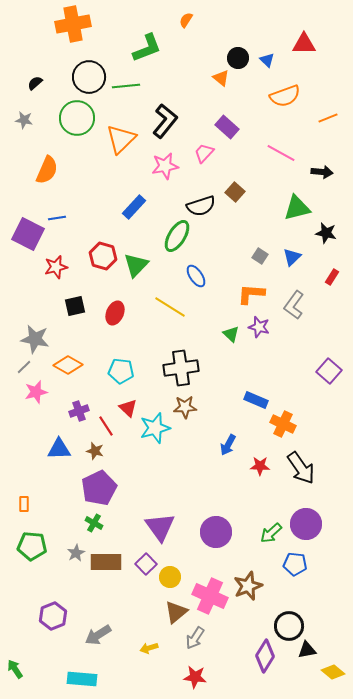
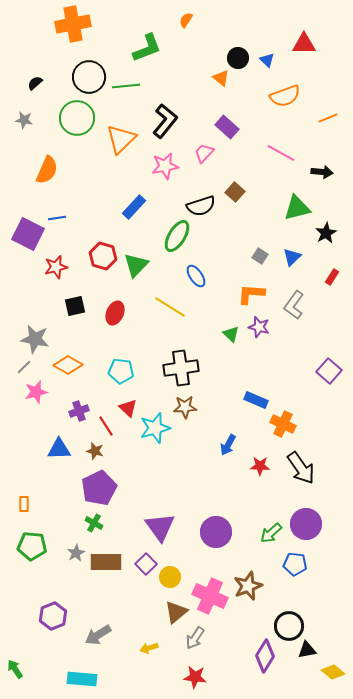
black star at (326, 233): rotated 30 degrees clockwise
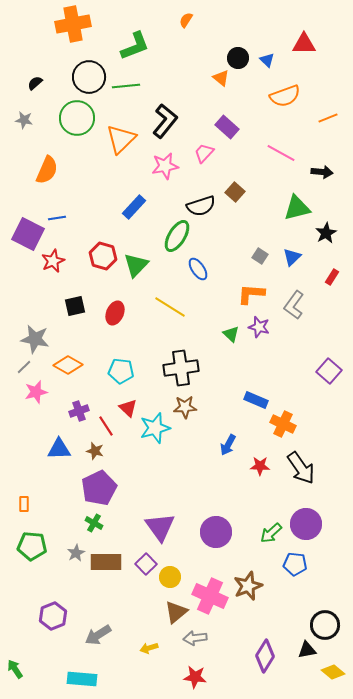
green L-shape at (147, 48): moved 12 px left, 2 px up
red star at (56, 267): moved 3 px left, 6 px up; rotated 10 degrees counterclockwise
blue ellipse at (196, 276): moved 2 px right, 7 px up
black circle at (289, 626): moved 36 px right, 1 px up
gray arrow at (195, 638): rotated 50 degrees clockwise
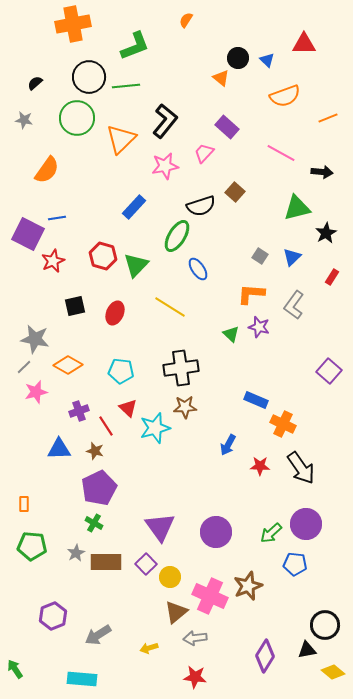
orange semicircle at (47, 170): rotated 12 degrees clockwise
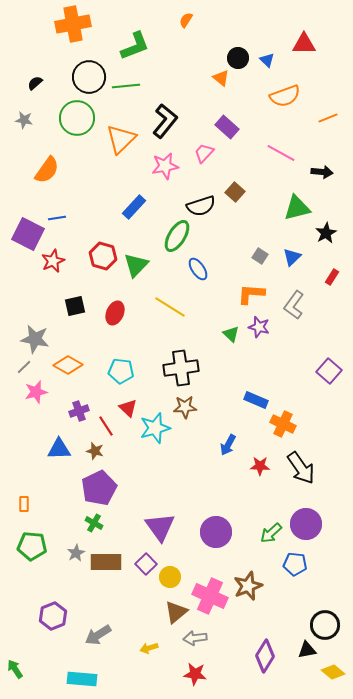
red star at (195, 677): moved 3 px up
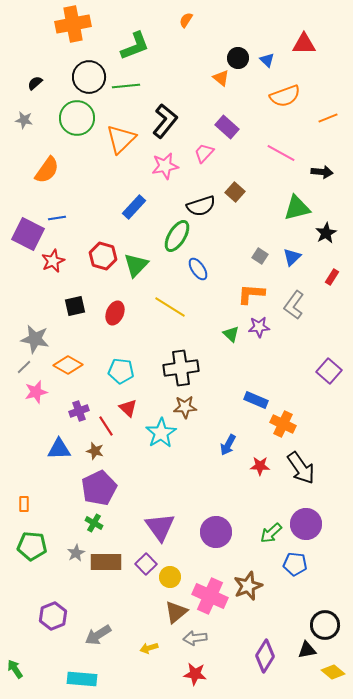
purple star at (259, 327): rotated 20 degrees counterclockwise
cyan star at (155, 428): moved 6 px right, 5 px down; rotated 16 degrees counterclockwise
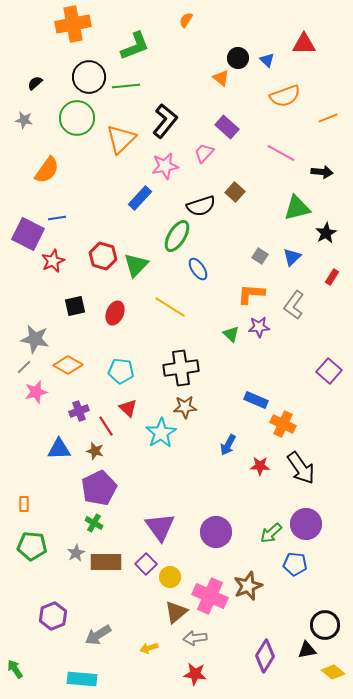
blue rectangle at (134, 207): moved 6 px right, 9 px up
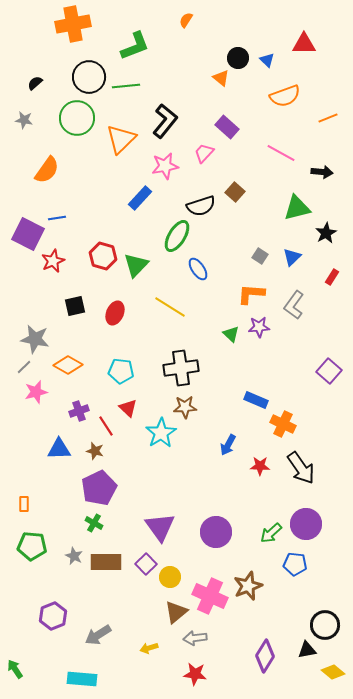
gray star at (76, 553): moved 2 px left, 3 px down; rotated 18 degrees counterclockwise
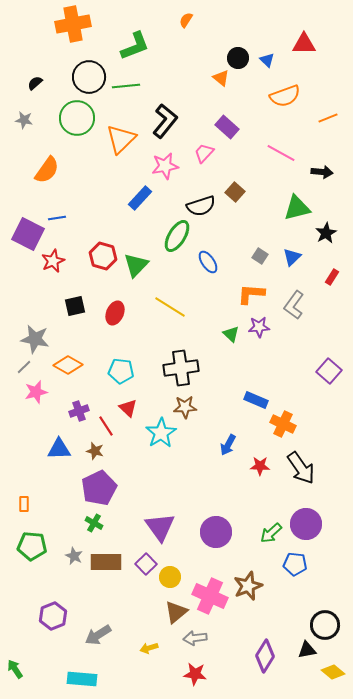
blue ellipse at (198, 269): moved 10 px right, 7 px up
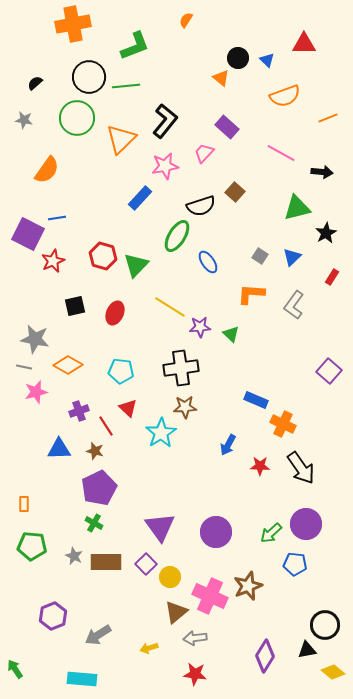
purple star at (259, 327): moved 59 px left
gray line at (24, 367): rotated 56 degrees clockwise
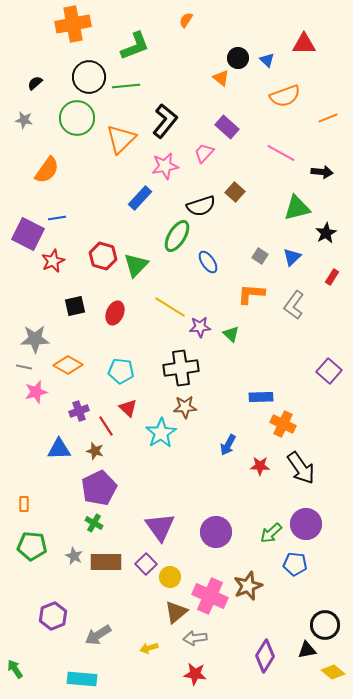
gray star at (35, 339): rotated 12 degrees counterclockwise
blue rectangle at (256, 400): moved 5 px right, 3 px up; rotated 25 degrees counterclockwise
